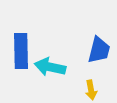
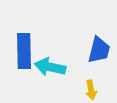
blue rectangle: moved 3 px right
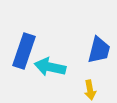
blue rectangle: rotated 20 degrees clockwise
yellow arrow: moved 1 px left
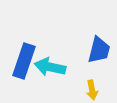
blue rectangle: moved 10 px down
yellow arrow: moved 2 px right
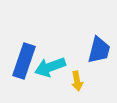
cyan arrow: rotated 32 degrees counterclockwise
yellow arrow: moved 15 px left, 9 px up
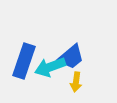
blue trapezoid: moved 28 px left, 7 px down; rotated 36 degrees clockwise
yellow arrow: moved 1 px left, 1 px down; rotated 18 degrees clockwise
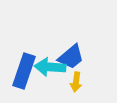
blue rectangle: moved 10 px down
cyan arrow: rotated 24 degrees clockwise
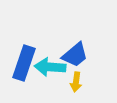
blue trapezoid: moved 4 px right, 2 px up
blue rectangle: moved 8 px up
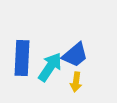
blue rectangle: moved 2 px left, 5 px up; rotated 16 degrees counterclockwise
cyan arrow: rotated 120 degrees clockwise
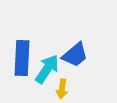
cyan arrow: moved 3 px left, 2 px down
yellow arrow: moved 14 px left, 7 px down
